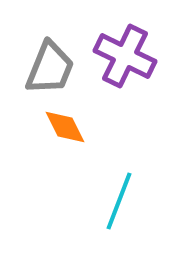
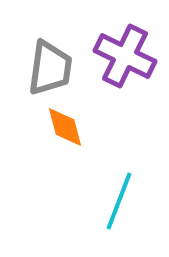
gray trapezoid: rotated 14 degrees counterclockwise
orange diamond: rotated 12 degrees clockwise
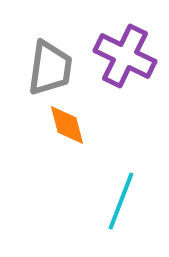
orange diamond: moved 2 px right, 2 px up
cyan line: moved 2 px right
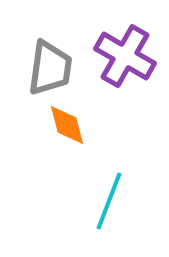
purple cross: rotated 4 degrees clockwise
cyan line: moved 12 px left
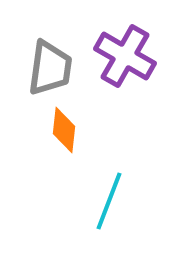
orange diamond: moved 3 px left, 5 px down; rotated 21 degrees clockwise
